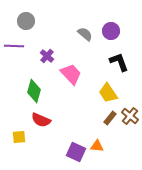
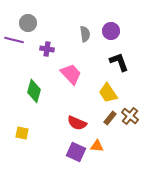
gray circle: moved 2 px right, 2 px down
gray semicircle: rotated 42 degrees clockwise
purple line: moved 6 px up; rotated 12 degrees clockwise
purple cross: moved 7 px up; rotated 32 degrees counterclockwise
red semicircle: moved 36 px right, 3 px down
yellow square: moved 3 px right, 4 px up; rotated 16 degrees clockwise
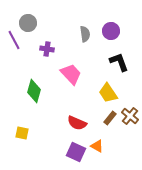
purple line: rotated 48 degrees clockwise
orange triangle: rotated 24 degrees clockwise
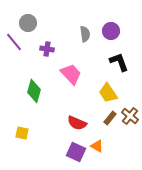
purple line: moved 2 px down; rotated 12 degrees counterclockwise
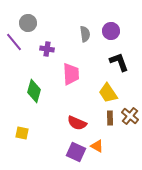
pink trapezoid: rotated 40 degrees clockwise
brown rectangle: rotated 40 degrees counterclockwise
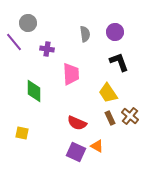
purple circle: moved 4 px right, 1 px down
green diamond: rotated 15 degrees counterclockwise
brown rectangle: rotated 24 degrees counterclockwise
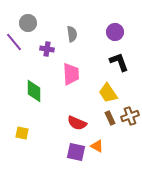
gray semicircle: moved 13 px left
brown cross: rotated 30 degrees clockwise
purple square: rotated 12 degrees counterclockwise
